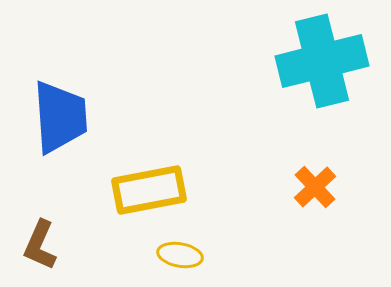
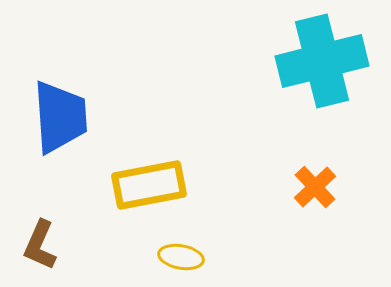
yellow rectangle: moved 5 px up
yellow ellipse: moved 1 px right, 2 px down
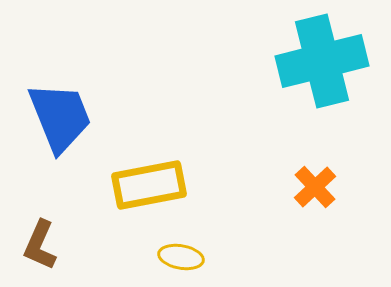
blue trapezoid: rotated 18 degrees counterclockwise
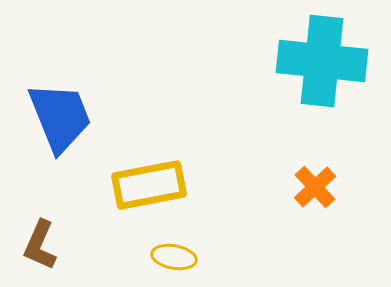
cyan cross: rotated 20 degrees clockwise
yellow ellipse: moved 7 px left
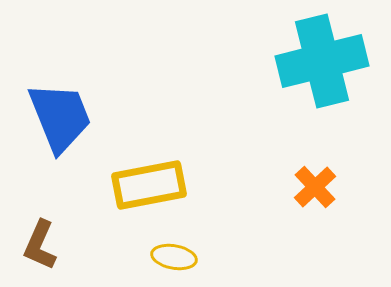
cyan cross: rotated 20 degrees counterclockwise
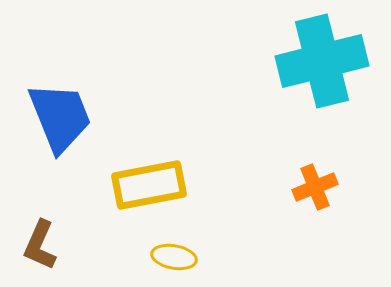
orange cross: rotated 21 degrees clockwise
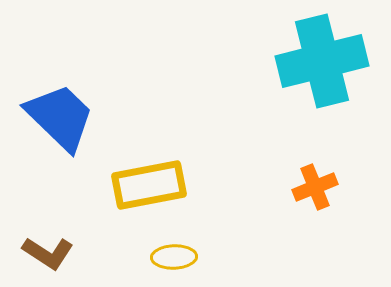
blue trapezoid: rotated 24 degrees counterclockwise
brown L-shape: moved 8 px right, 8 px down; rotated 81 degrees counterclockwise
yellow ellipse: rotated 12 degrees counterclockwise
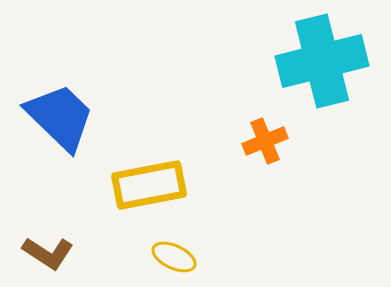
orange cross: moved 50 px left, 46 px up
yellow ellipse: rotated 27 degrees clockwise
